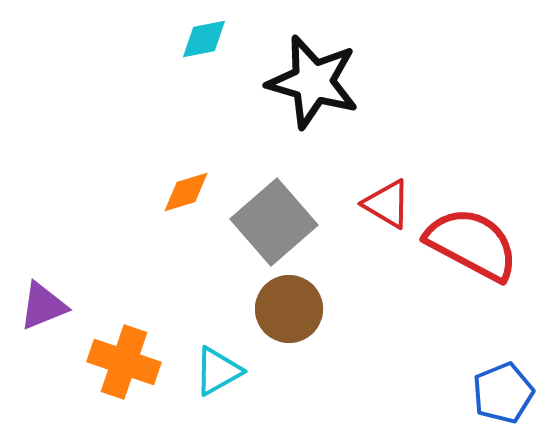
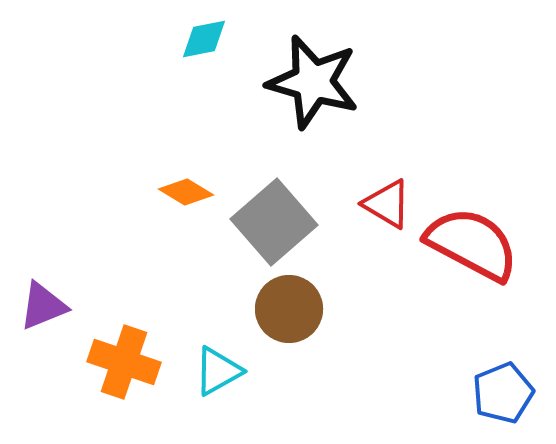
orange diamond: rotated 48 degrees clockwise
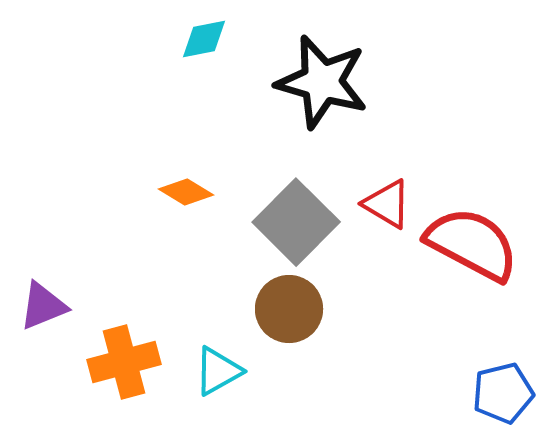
black star: moved 9 px right
gray square: moved 22 px right; rotated 4 degrees counterclockwise
orange cross: rotated 34 degrees counterclockwise
blue pentagon: rotated 8 degrees clockwise
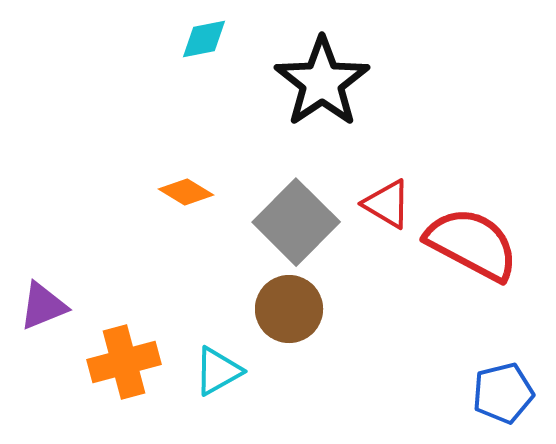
black star: rotated 22 degrees clockwise
